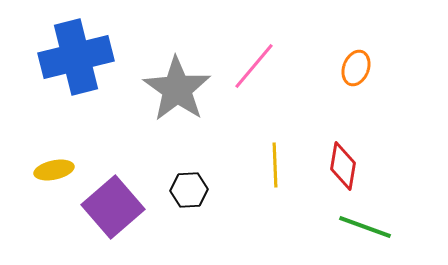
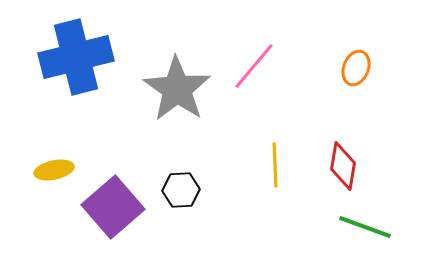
black hexagon: moved 8 px left
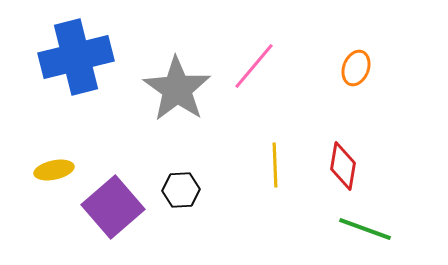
green line: moved 2 px down
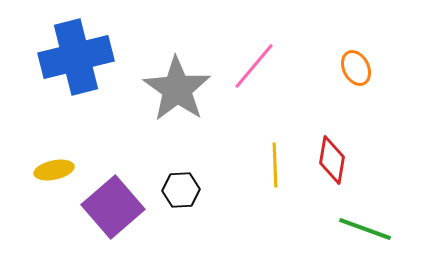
orange ellipse: rotated 48 degrees counterclockwise
red diamond: moved 11 px left, 6 px up
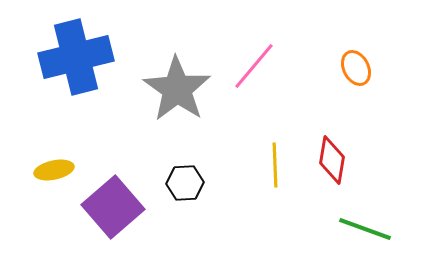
black hexagon: moved 4 px right, 7 px up
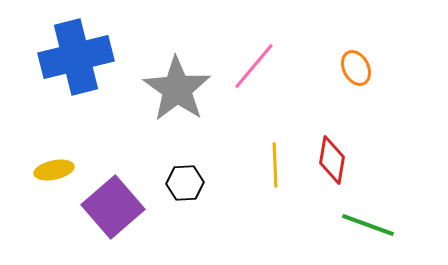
green line: moved 3 px right, 4 px up
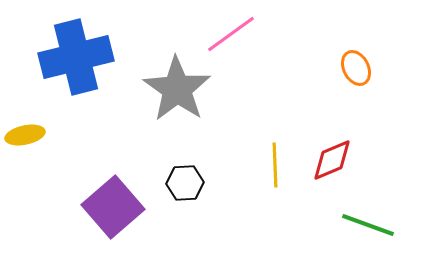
pink line: moved 23 px left, 32 px up; rotated 14 degrees clockwise
red diamond: rotated 57 degrees clockwise
yellow ellipse: moved 29 px left, 35 px up
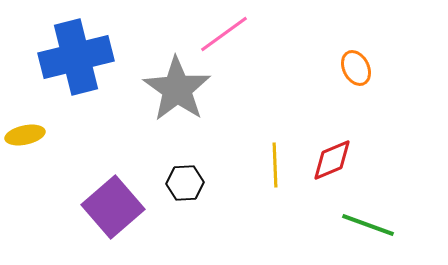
pink line: moved 7 px left
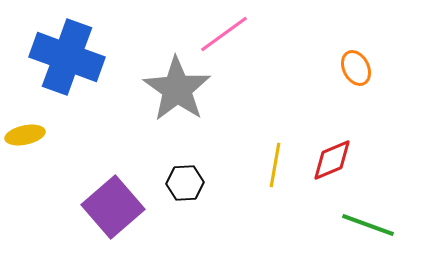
blue cross: moved 9 px left; rotated 34 degrees clockwise
yellow line: rotated 12 degrees clockwise
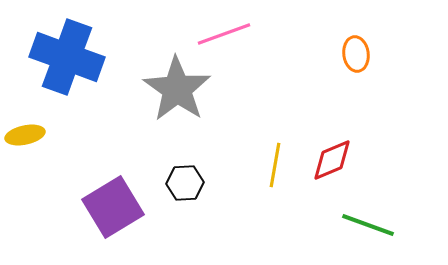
pink line: rotated 16 degrees clockwise
orange ellipse: moved 14 px up; rotated 20 degrees clockwise
purple square: rotated 10 degrees clockwise
